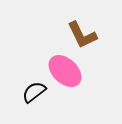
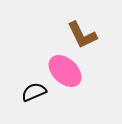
black semicircle: rotated 15 degrees clockwise
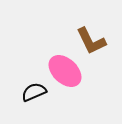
brown L-shape: moved 9 px right, 6 px down
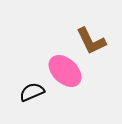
black semicircle: moved 2 px left
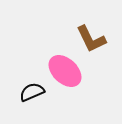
brown L-shape: moved 2 px up
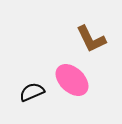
pink ellipse: moved 7 px right, 9 px down
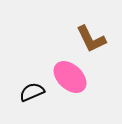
pink ellipse: moved 2 px left, 3 px up
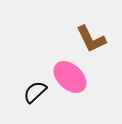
black semicircle: moved 3 px right; rotated 20 degrees counterclockwise
